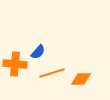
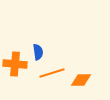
blue semicircle: rotated 49 degrees counterclockwise
orange diamond: moved 1 px down
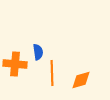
orange line: rotated 75 degrees counterclockwise
orange diamond: rotated 15 degrees counterclockwise
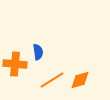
orange line: moved 7 px down; rotated 60 degrees clockwise
orange diamond: moved 1 px left
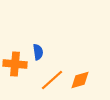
orange line: rotated 10 degrees counterclockwise
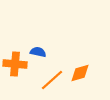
blue semicircle: rotated 70 degrees counterclockwise
orange diamond: moved 7 px up
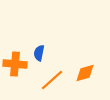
blue semicircle: moved 1 px right, 1 px down; rotated 91 degrees counterclockwise
orange diamond: moved 5 px right
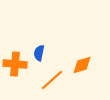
orange diamond: moved 3 px left, 8 px up
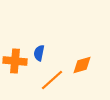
orange cross: moved 3 px up
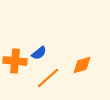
blue semicircle: rotated 140 degrees counterclockwise
orange line: moved 4 px left, 2 px up
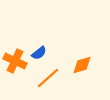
orange cross: rotated 20 degrees clockwise
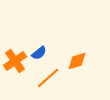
orange cross: rotated 30 degrees clockwise
orange diamond: moved 5 px left, 4 px up
